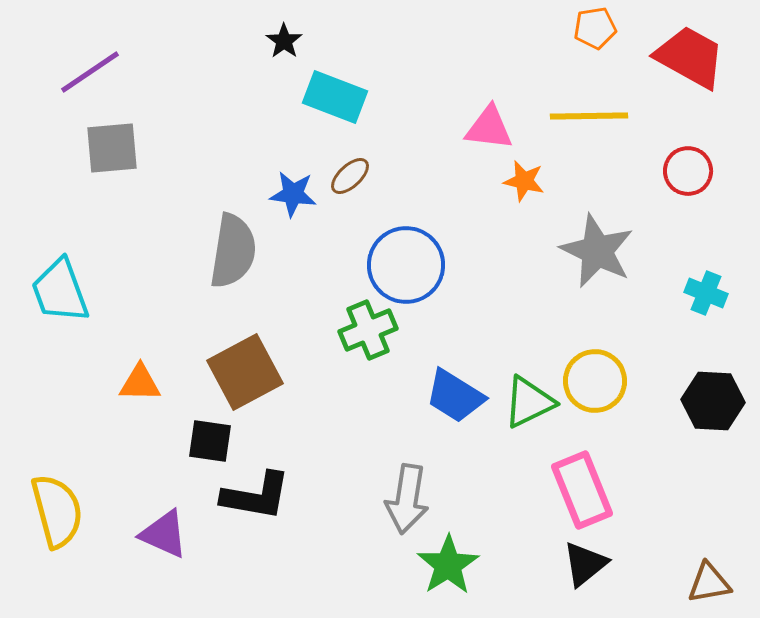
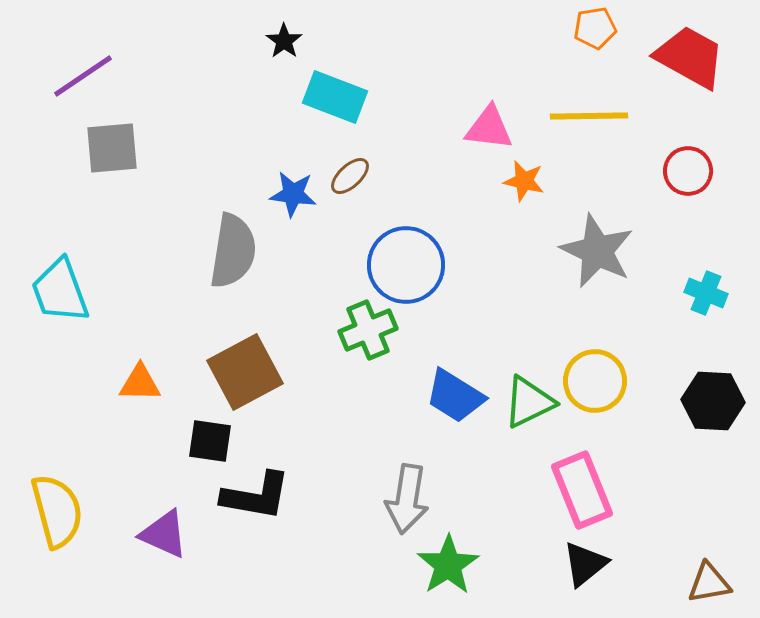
purple line: moved 7 px left, 4 px down
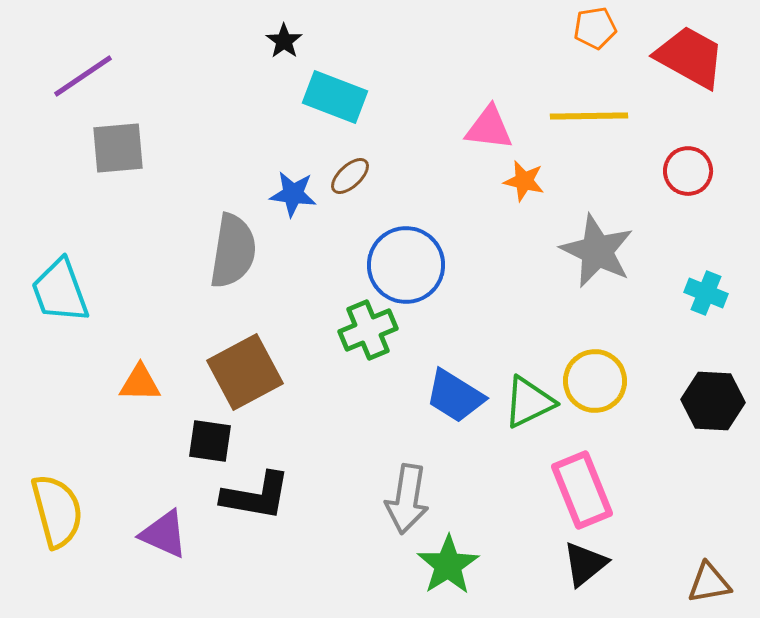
gray square: moved 6 px right
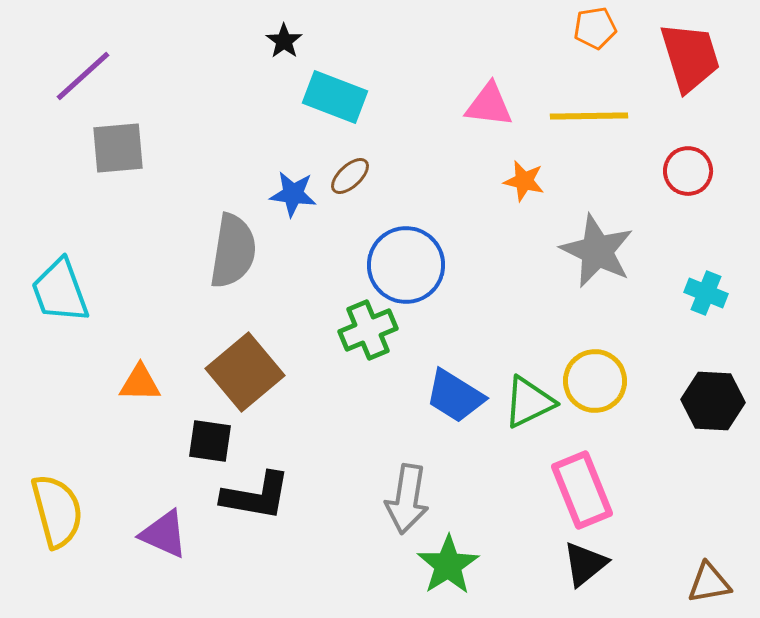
red trapezoid: rotated 44 degrees clockwise
purple line: rotated 8 degrees counterclockwise
pink triangle: moved 23 px up
brown square: rotated 12 degrees counterclockwise
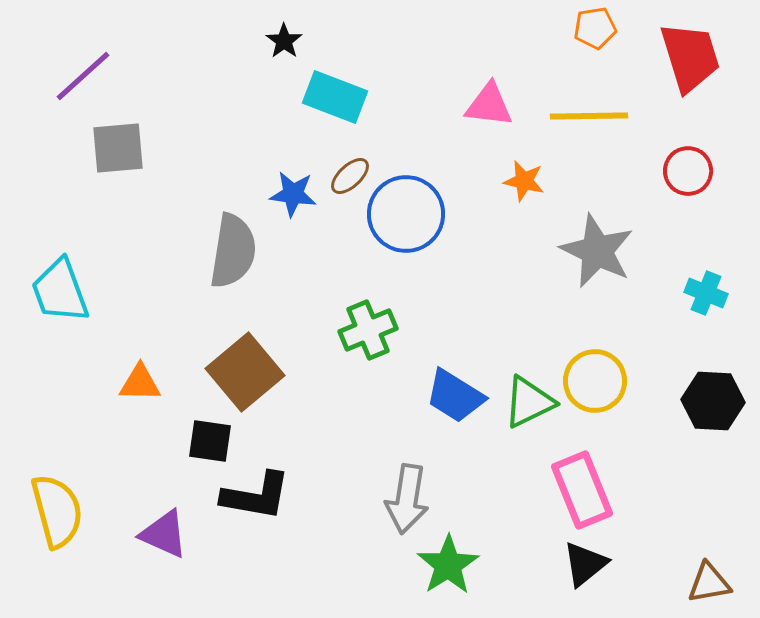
blue circle: moved 51 px up
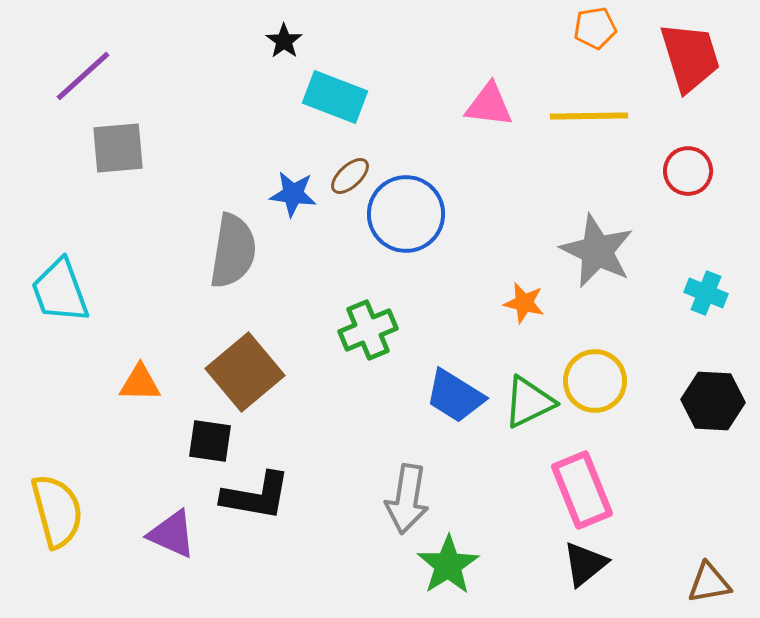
orange star: moved 122 px down
purple triangle: moved 8 px right
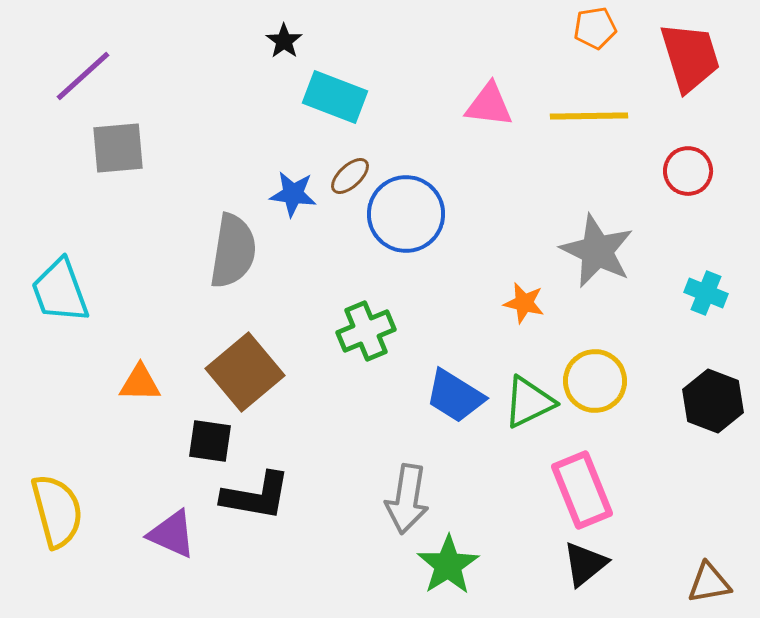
green cross: moved 2 px left, 1 px down
black hexagon: rotated 18 degrees clockwise
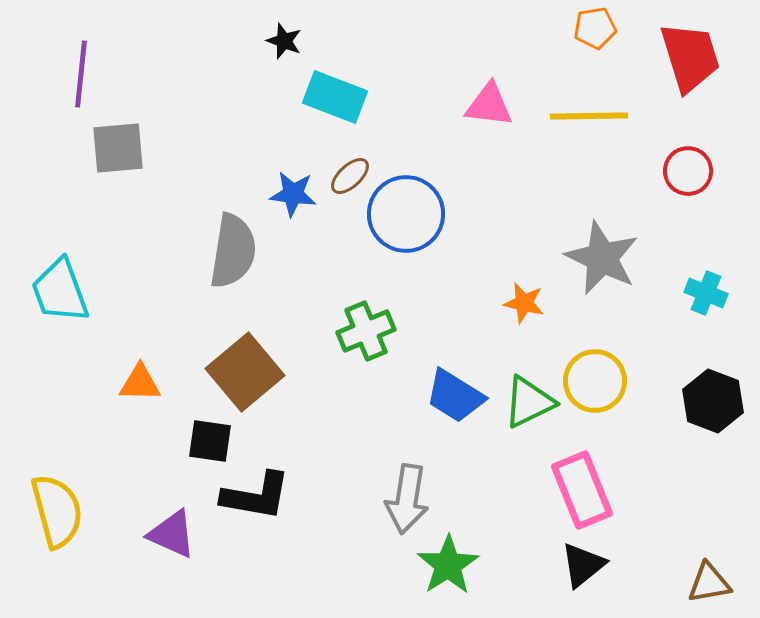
black star: rotated 15 degrees counterclockwise
purple line: moved 2 px left, 2 px up; rotated 42 degrees counterclockwise
gray star: moved 5 px right, 7 px down
black triangle: moved 2 px left, 1 px down
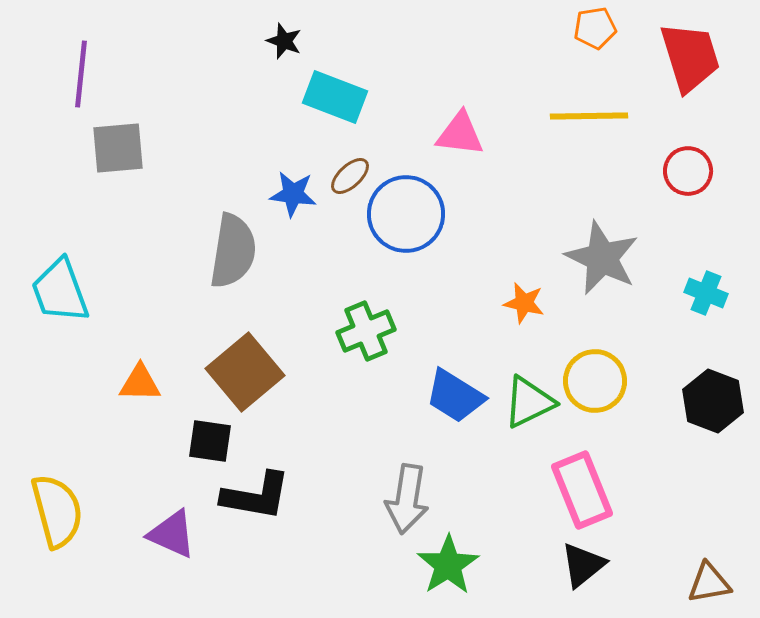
pink triangle: moved 29 px left, 29 px down
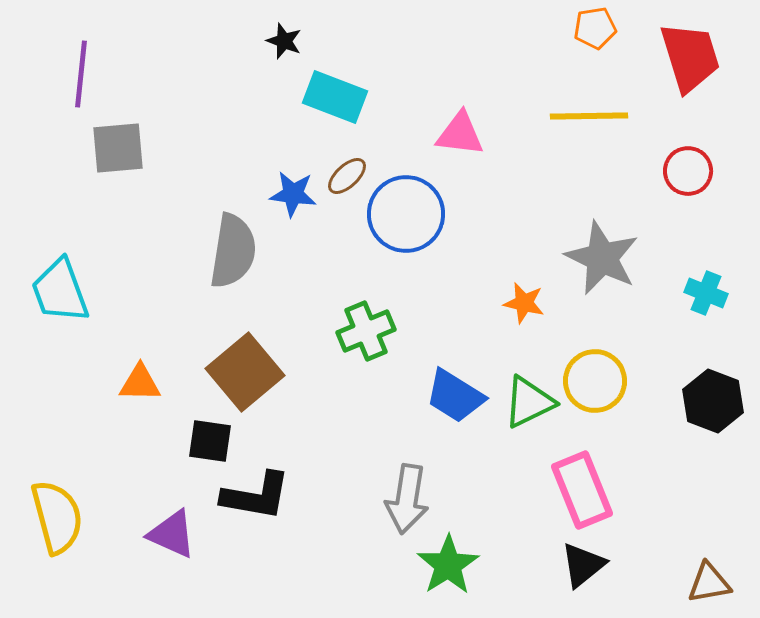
brown ellipse: moved 3 px left
yellow semicircle: moved 6 px down
